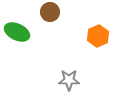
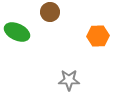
orange hexagon: rotated 20 degrees clockwise
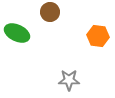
green ellipse: moved 1 px down
orange hexagon: rotated 10 degrees clockwise
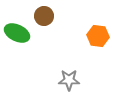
brown circle: moved 6 px left, 4 px down
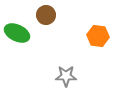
brown circle: moved 2 px right, 1 px up
gray star: moved 3 px left, 4 px up
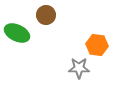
orange hexagon: moved 1 px left, 9 px down
gray star: moved 13 px right, 8 px up
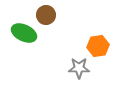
green ellipse: moved 7 px right
orange hexagon: moved 1 px right, 1 px down; rotated 15 degrees counterclockwise
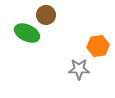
green ellipse: moved 3 px right
gray star: moved 1 px down
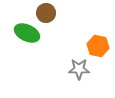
brown circle: moved 2 px up
orange hexagon: rotated 20 degrees clockwise
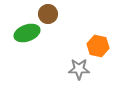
brown circle: moved 2 px right, 1 px down
green ellipse: rotated 45 degrees counterclockwise
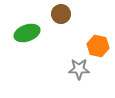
brown circle: moved 13 px right
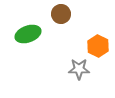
green ellipse: moved 1 px right, 1 px down
orange hexagon: rotated 15 degrees clockwise
